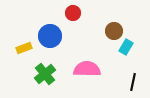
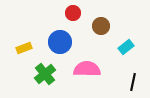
brown circle: moved 13 px left, 5 px up
blue circle: moved 10 px right, 6 px down
cyan rectangle: rotated 21 degrees clockwise
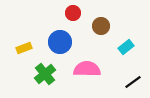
black line: rotated 42 degrees clockwise
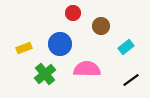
blue circle: moved 2 px down
black line: moved 2 px left, 2 px up
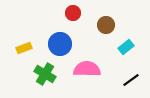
brown circle: moved 5 px right, 1 px up
green cross: rotated 20 degrees counterclockwise
